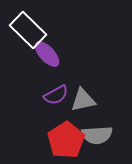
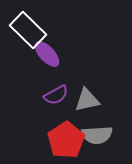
gray triangle: moved 4 px right
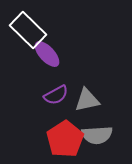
red pentagon: moved 1 px left, 1 px up
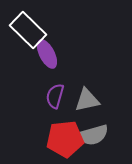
purple ellipse: rotated 16 degrees clockwise
purple semicircle: moved 1 px left, 1 px down; rotated 135 degrees clockwise
gray semicircle: moved 4 px left; rotated 12 degrees counterclockwise
red pentagon: rotated 27 degrees clockwise
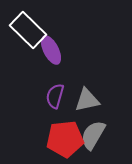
purple ellipse: moved 4 px right, 4 px up
gray semicircle: rotated 136 degrees clockwise
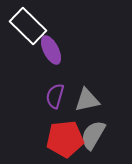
white rectangle: moved 4 px up
